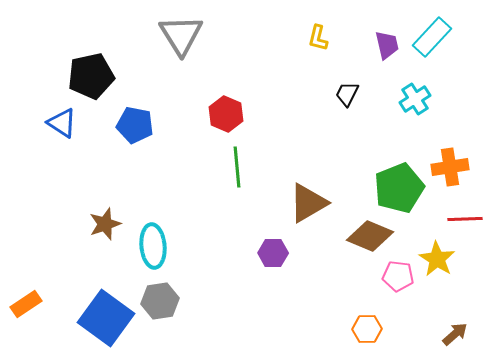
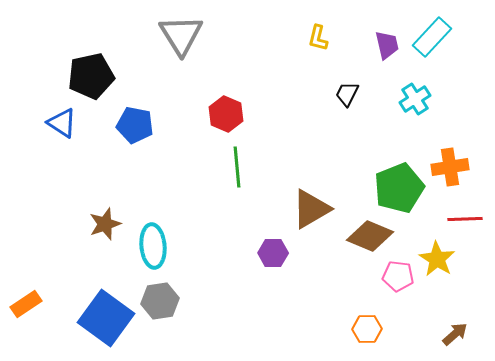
brown triangle: moved 3 px right, 6 px down
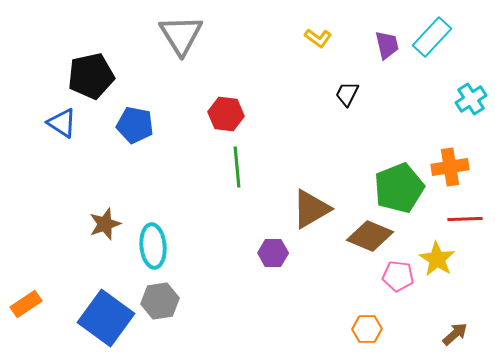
yellow L-shape: rotated 68 degrees counterclockwise
cyan cross: moved 56 px right
red hexagon: rotated 16 degrees counterclockwise
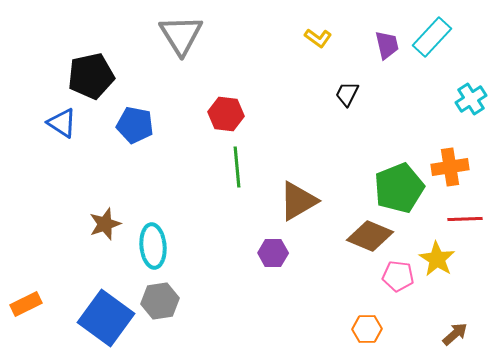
brown triangle: moved 13 px left, 8 px up
orange rectangle: rotated 8 degrees clockwise
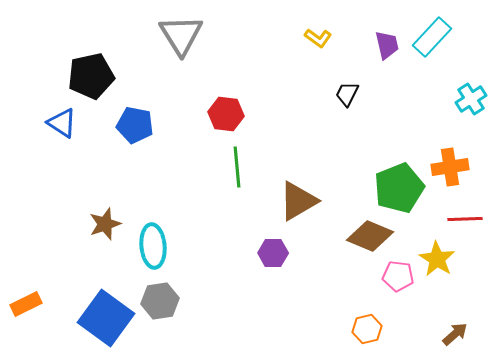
orange hexagon: rotated 12 degrees counterclockwise
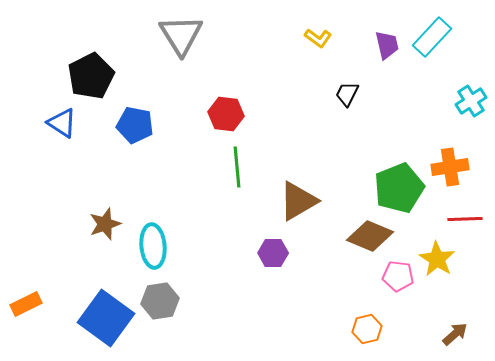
black pentagon: rotated 15 degrees counterclockwise
cyan cross: moved 2 px down
